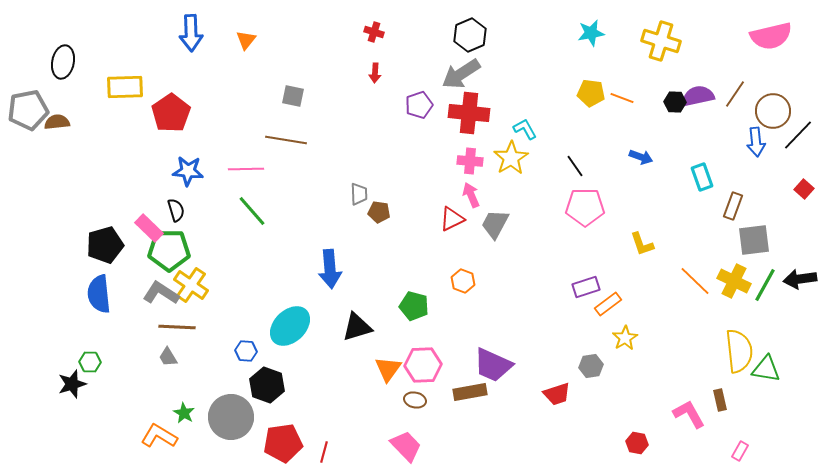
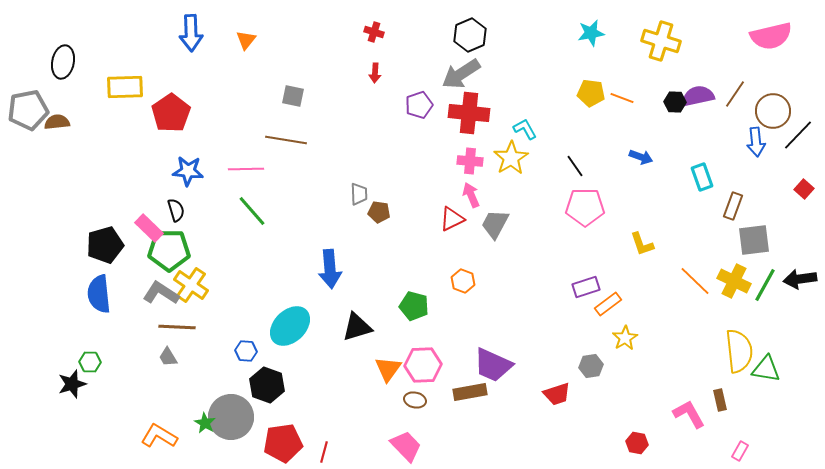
green star at (184, 413): moved 21 px right, 10 px down
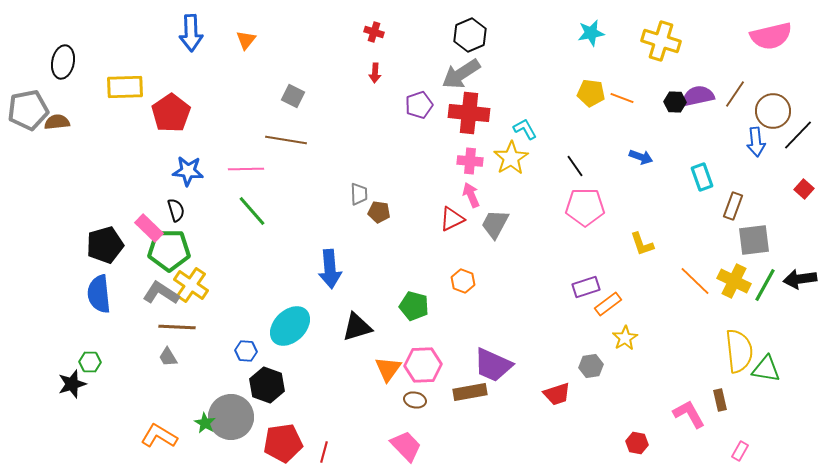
gray square at (293, 96): rotated 15 degrees clockwise
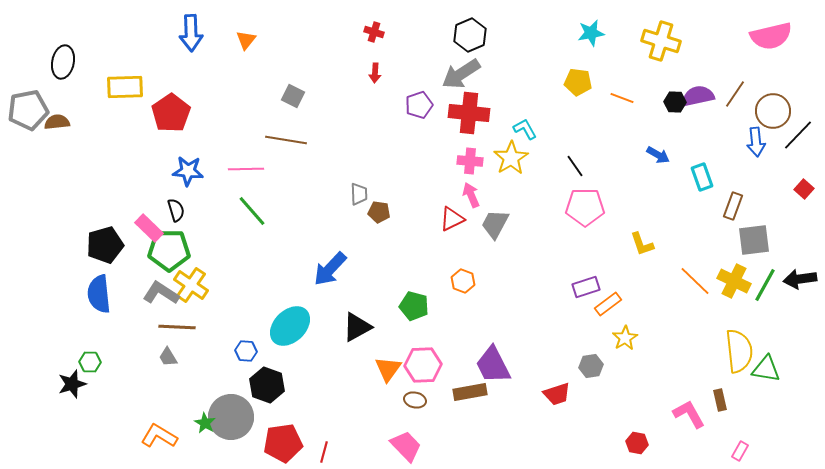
yellow pentagon at (591, 93): moved 13 px left, 11 px up
blue arrow at (641, 157): moved 17 px right, 2 px up; rotated 10 degrees clockwise
blue arrow at (330, 269): rotated 48 degrees clockwise
black triangle at (357, 327): rotated 12 degrees counterclockwise
purple trapezoid at (493, 365): rotated 39 degrees clockwise
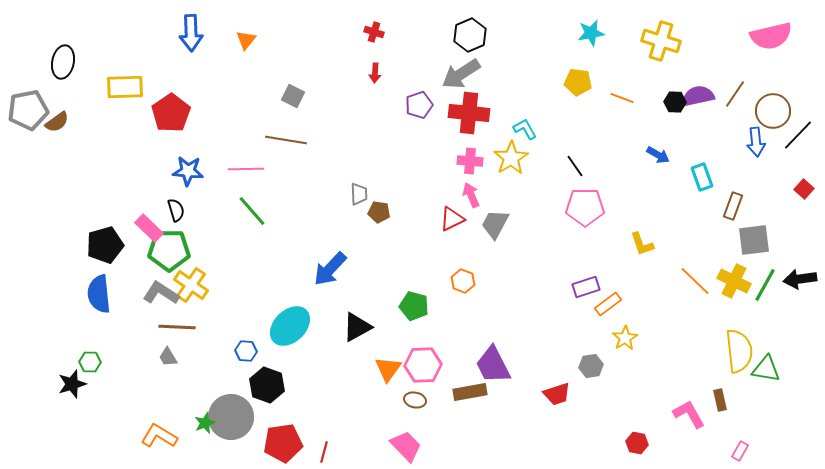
brown semicircle at (57, 122): rotated 150 degrees clockwise
green star at (205, 423): rotated 20 degrees clockwise
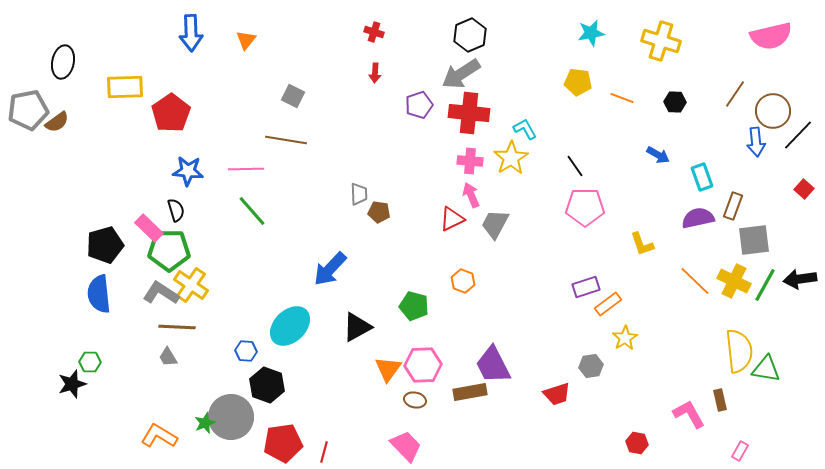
purple semicircle at (698, 96): moved 122 px down
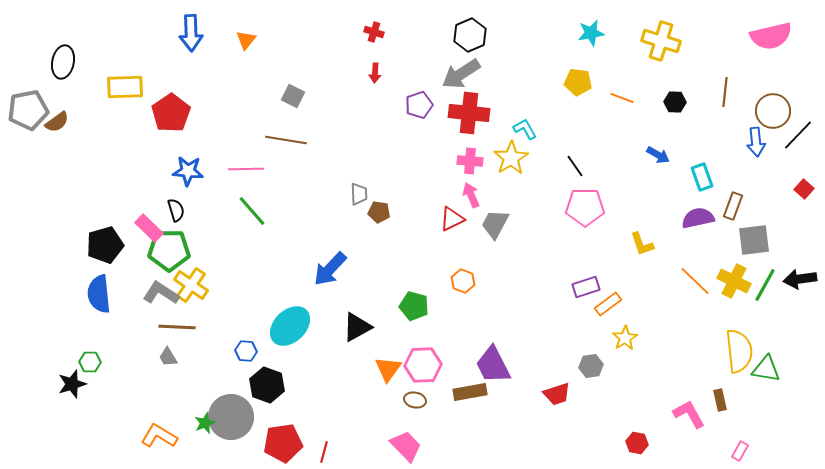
brown line at (735, 94): moved 10 px left, 2 px up; rotated 28 degrees counterclockwise
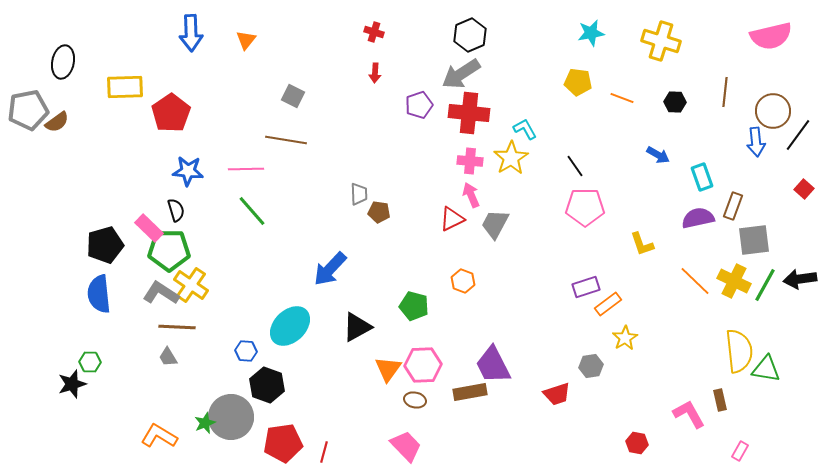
black line at (798, 135): rotated 8 degrees counterclockwise
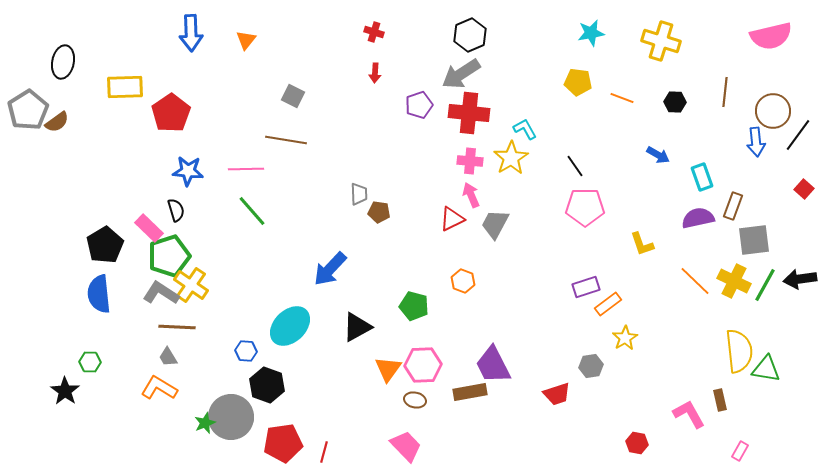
gray pentagon at (28, 110): rotated 21 degrees counterclockwise
black pentagon at (105, 245): rotated 15 degrees counterclockwise
green pentagon at (169, 250): moved 6 px down; rotated 18 degrees counterclockwise
black star at (72, 384): moved 7 px left, 7 px down; rotated 20 degrees counterclockwise
orange L-shape at (159, 436): moved 48 px up
